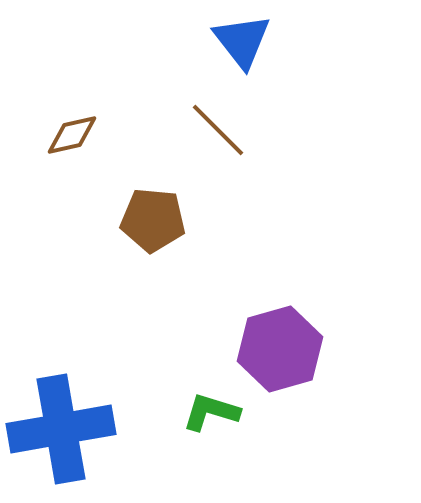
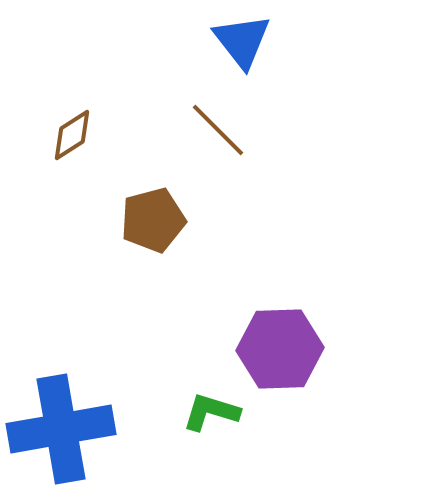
brown diamond: rotated 20 degrees counterclockwise
brown pentagon: rotated 20 degrees counterclockwise
purple hexagon: rotated 14 degrees clockwise
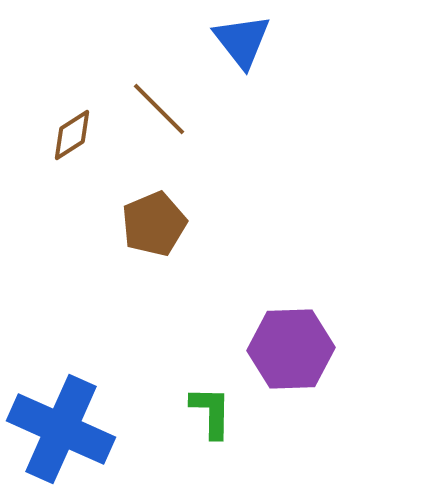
brown line: moved 59 px left, 21 px up
brown pentagon: moved 1 px right, 4 px down; rotated 8 degrees counterclockwise
purple hexagon: moved 11 px right
green L-shape: rotated 74 degrees clockwise
blue cross: rotated 34 degrees clockwise
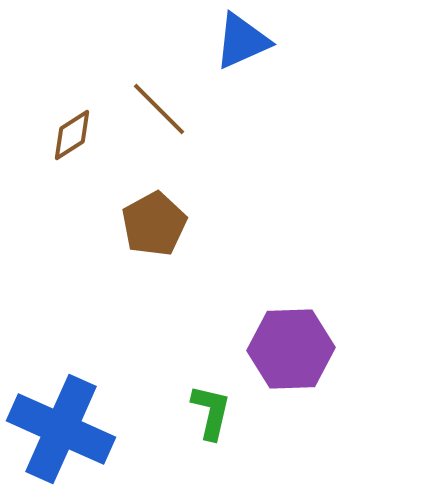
blue triangle: rotated 44 degrees clockwise
brown pentagon: rotated 6 degrees counterclockwise
green L-shape: rotated 12 degrees clockwise
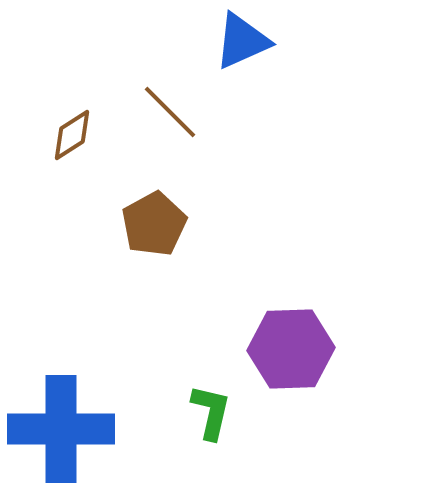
brown line: moved 11 px right, 3 px down
blue cross: rotated 24 degrees counterclockwise
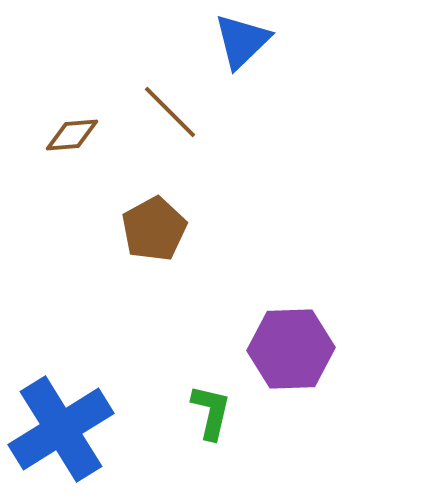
blue triangle: rotated 20 degrees counterclockwise
brown diamond: rotated 28 degrees clockwise
brown pentagon: moved 5 px down
blue cross: rotated 32 degrees counterclockwise
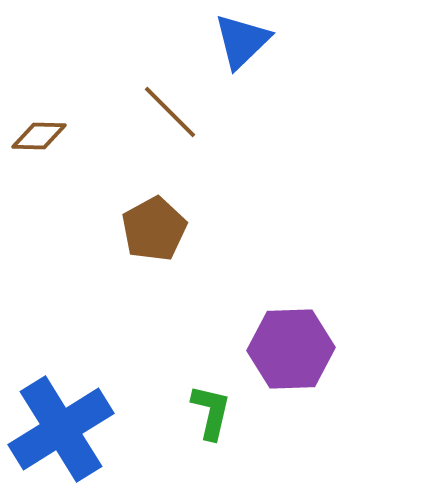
brown diamond: moved 33 px left, 1 px down; rotated 6 degrees clockwise
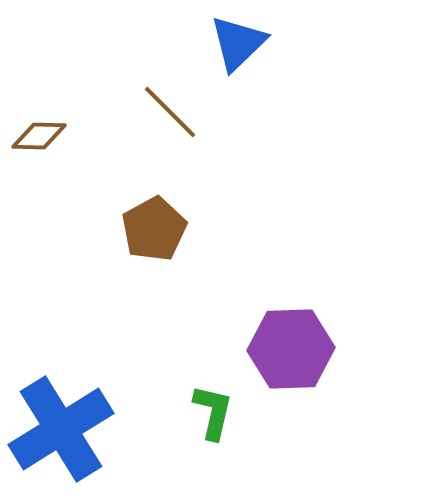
blue triangle: moved 4 px left, 2 px down
green L-shape: moved 2 px right
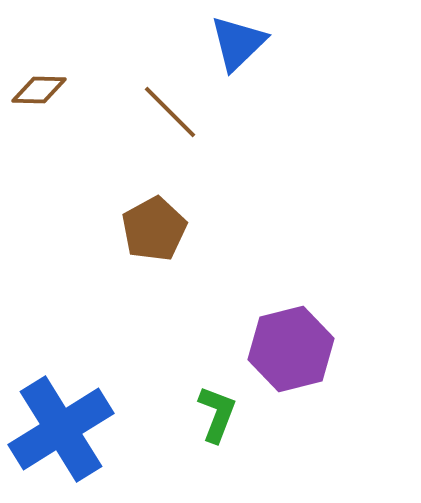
brown diamond: moved 46 px up
purple hexagon: rotated 12 degrees counterclockwise
green L-shape: moved 4 px right, 2 px down; rotated 8 degrees clockwise
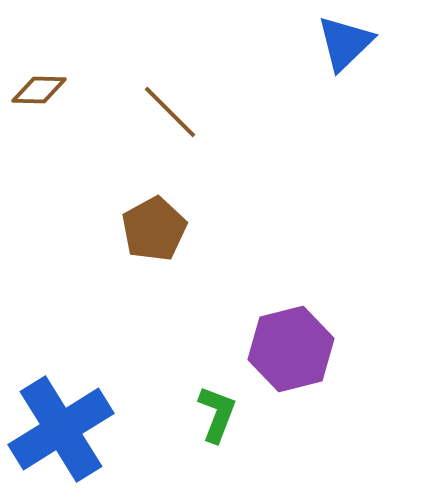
blue triangle: moved 107 px right
